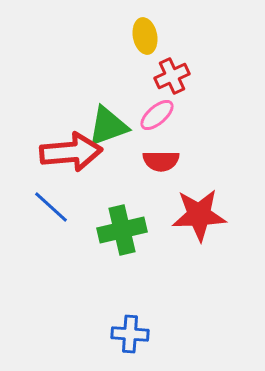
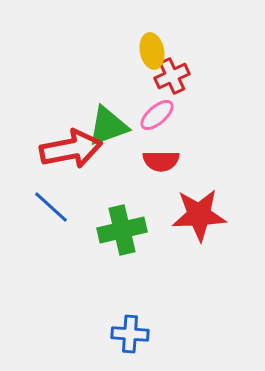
yellow ellipse: moved 7 px right, 15 px down
red arrow: moved 3 px up; rotated 6 degrees counterclockwise
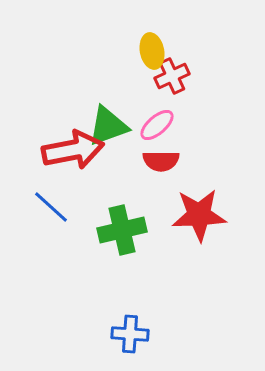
pink ellipse: moved 10 px down
red arrow: moved 2 px right, 1 px down
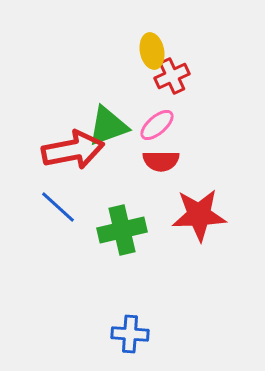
blue line: moved 7 px right
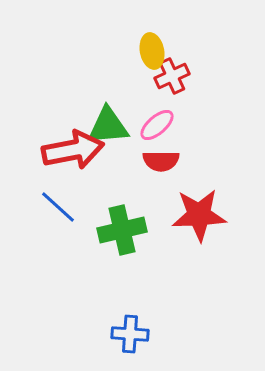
green triangle: rotated 15 degrees clockwise
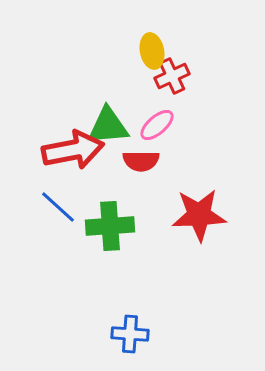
red semicircle: moved 20 px left
green cross: moved 12 px left, 4 px up; rotated 9 degrees clockwise
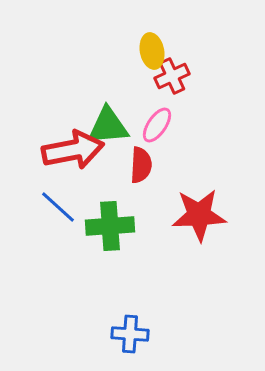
pink ellipse: rotated 15 degrees counterclockwise
red semicircle: moved 4 px down; rotated 87 degrees counterclockwise
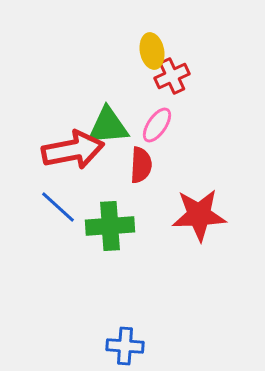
blue cross: moved 5 px left, 12 px down
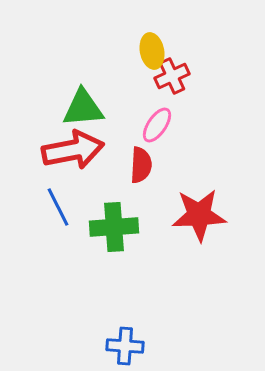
green triangle: moved 25 px left, 18 px up
blue line: rotated 21 degrees clockwise
green cross: moved 4 px right, 1 px down
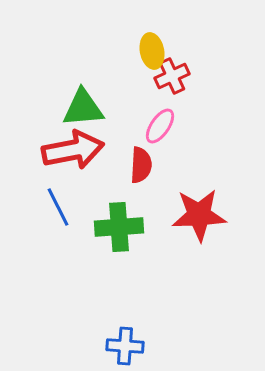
pink ellipse: moved 3 px right, 1 px down
green cross: moved 5 px right
